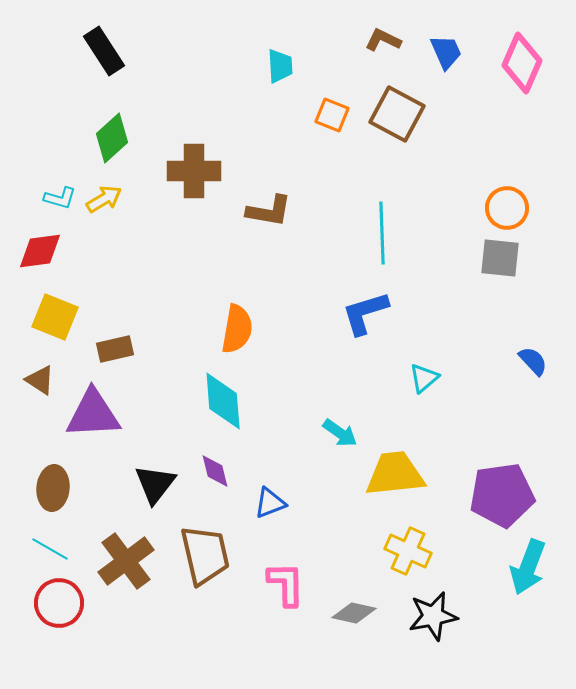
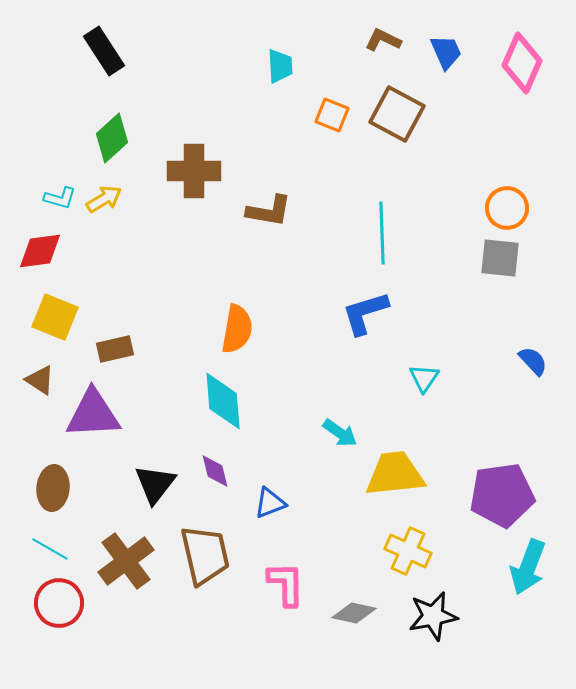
cyan triangle at (424, 378): rotated 16 degrees counterclockwise
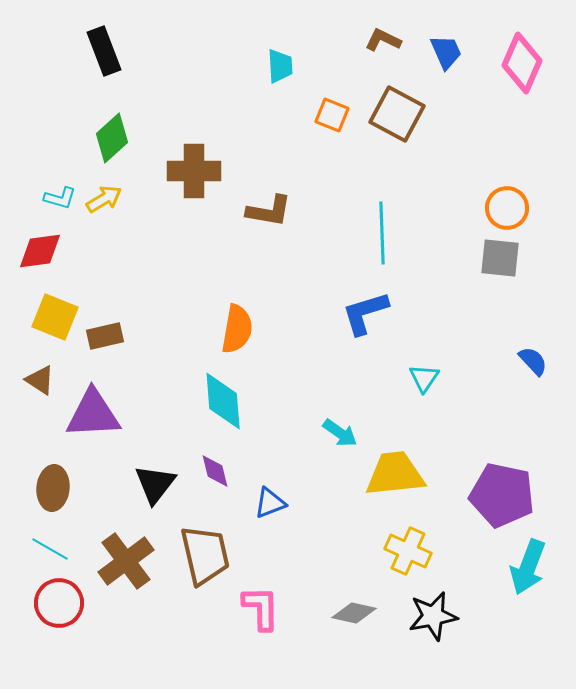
black rectangle at (104, 51): rotated 12 degrees clockwise
brown rectangle at (115, 349): moved 10 px left, 13 px up
purple pentagon at (502, 495): rotated 20 degrees clockwise
pink L-shape at (286, 584): moved 25 px left, 24 px down
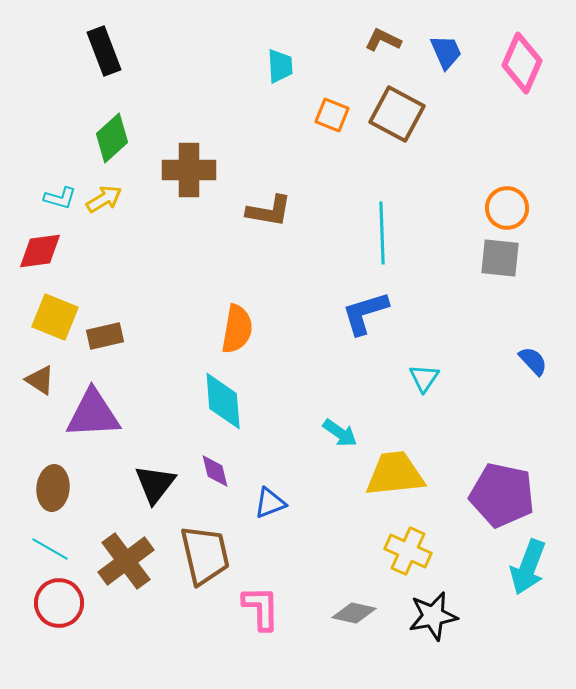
brown cross at (194, 171): moved 5 px left, 1 px up
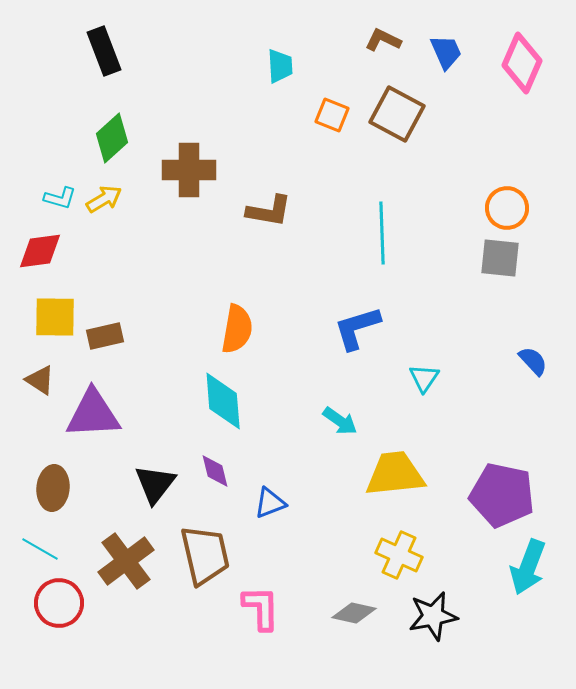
blue L-shape at (365, 313): moved 8 px left, 15 px down
yellow square at (55, 317): rotated 21 degrees counterclockwise
cyan arrow at (340, 433): moved 12 px up
cyan line at (50, 549): moved 10 px left
yellow cross at (408, 551): moved 9 px left, 4 px down
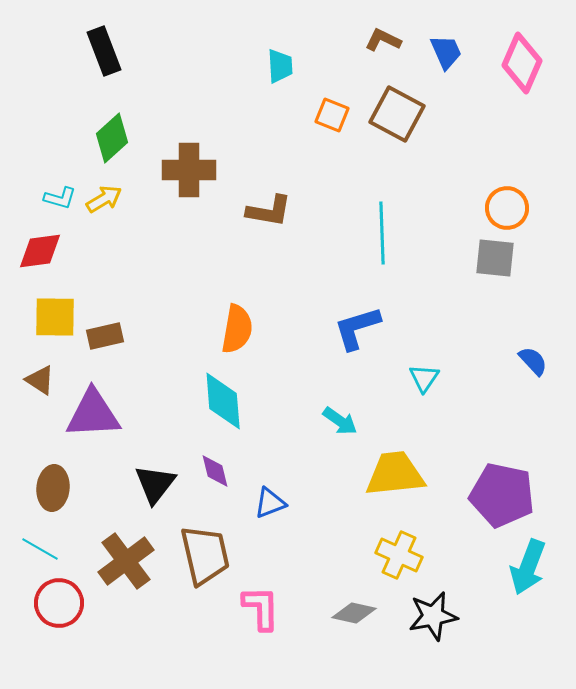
gray square at (500, 258): moved 5 px left
